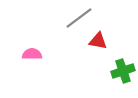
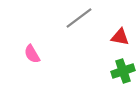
red triangle: moved 22 px right, 4 px up
pink semicircle: rotated 120 degrees counterclockwise
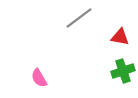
pink semicircle: moved 7 px right, 24 px down
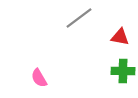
green cross: rotated 20 degrees clockwise
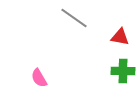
gray line: moved 5 px left; rotated 72 degrees clockwise
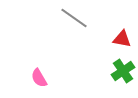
red triangle: moved 2 px right, 2 px down
green cross: rotated 35 degrees counterclockwise
